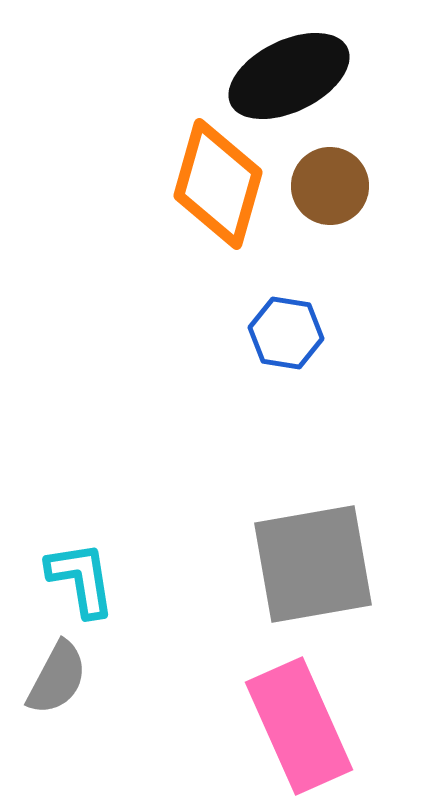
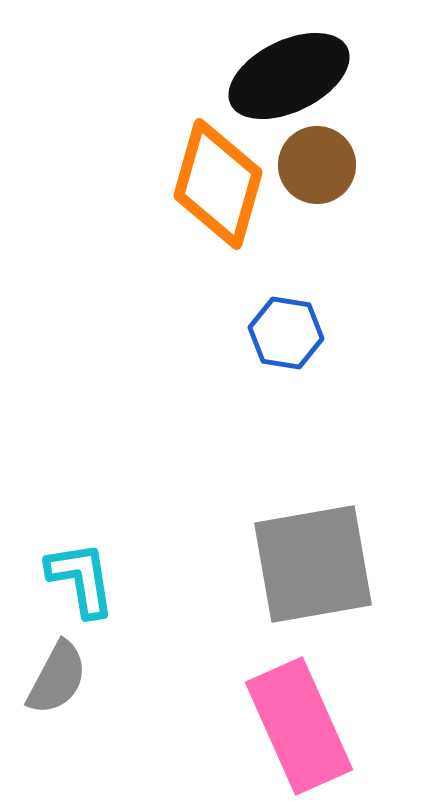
brown circle: moved 13 px left, 21 px up
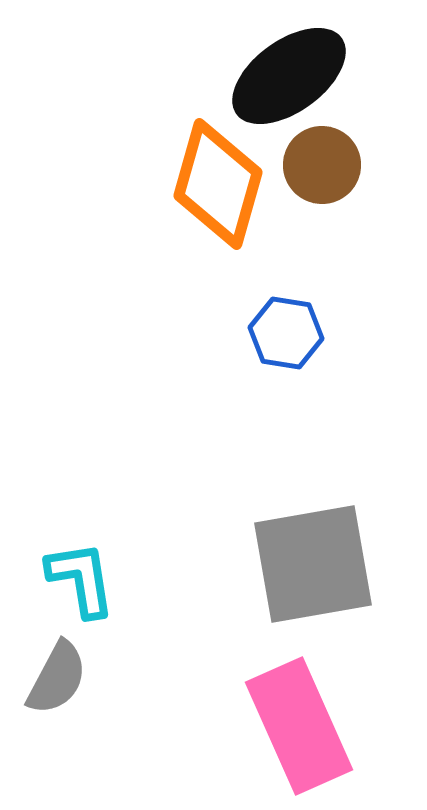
black ellipse: rotated 10 degrees counterclockwise
brown circle: moved 5 px right
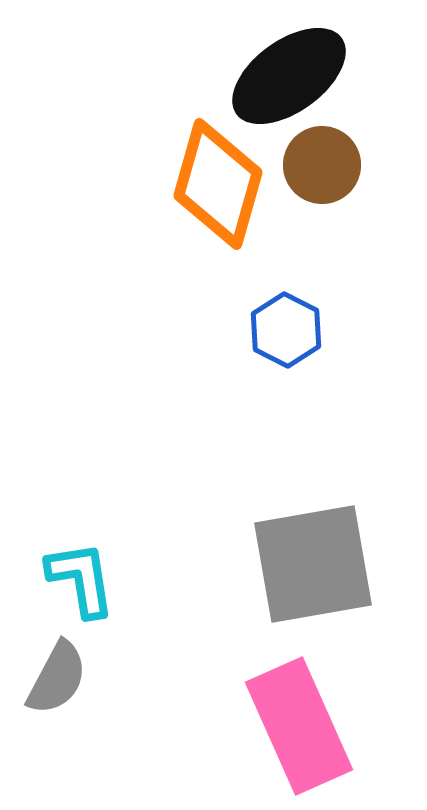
blue hexagon: moved 3 px up; rotated 18 degrees clockwise
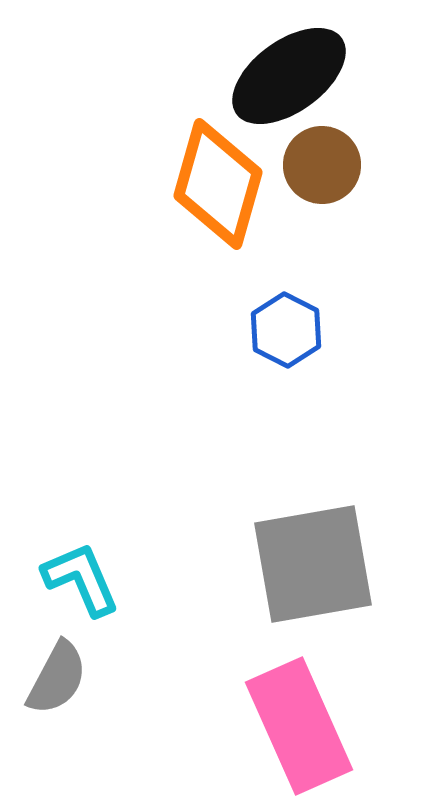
cyan L-shape: rotated 14 degrees counterclockwise
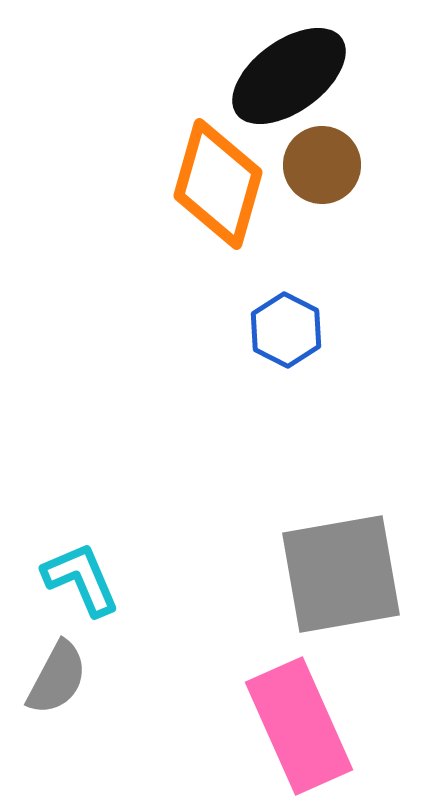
gray square: moved 28 px right, 10 px down
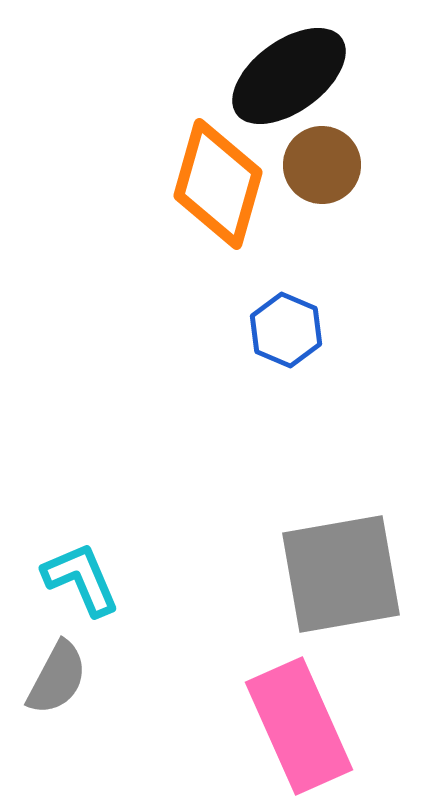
blue hexagon: rotated 4 degrees counterclockwise
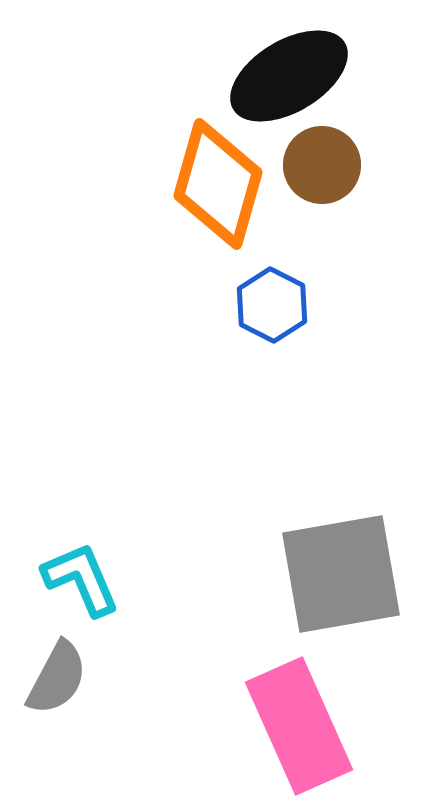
black ellipse: rotated 5 degrees clockwise
blue hexagon: moved 14 px left, 25 px up; rotated 4 degrees clockwise
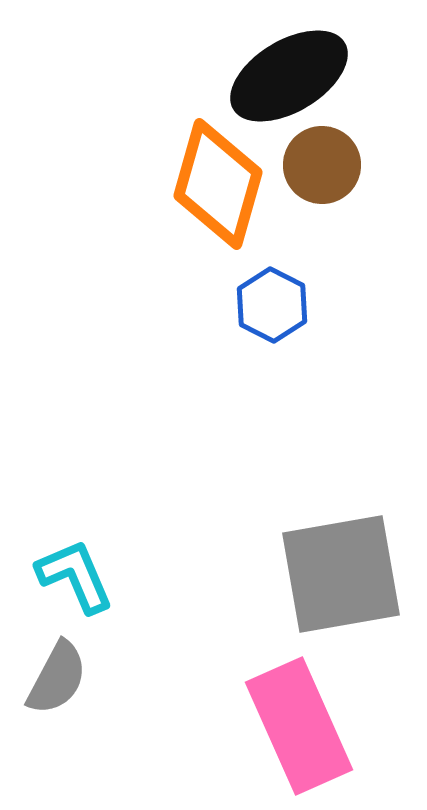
cyan L-shape: moved 6 px left, 3 px up
